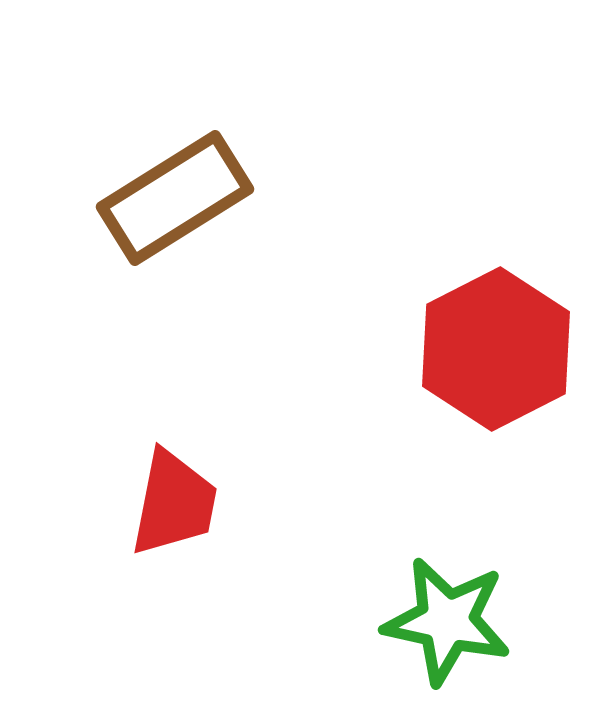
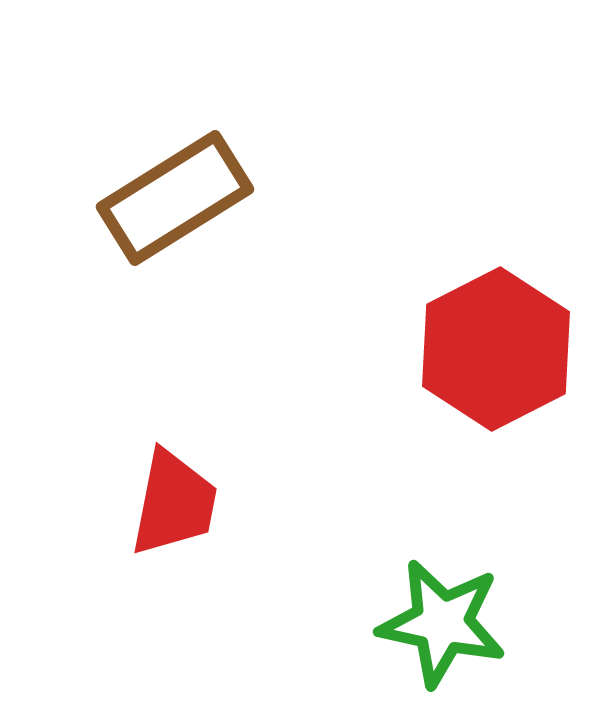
green star: moved 5 px left, 2 px down
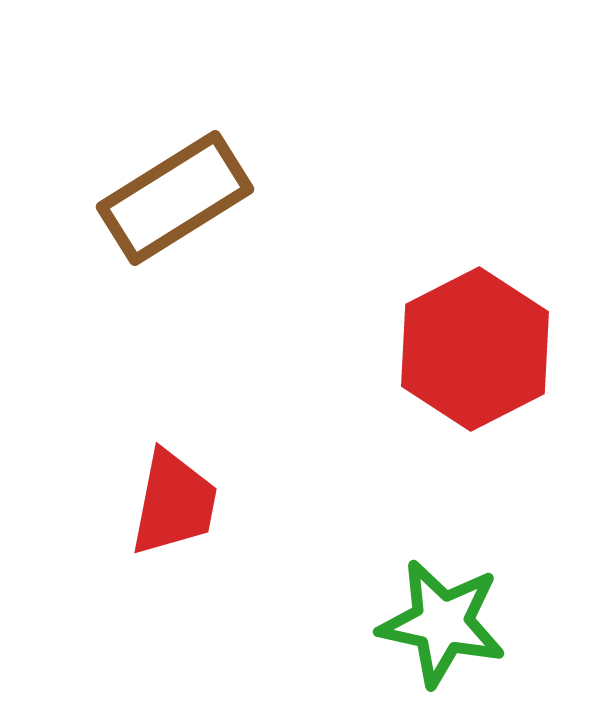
red hexagon: moved 21 px left
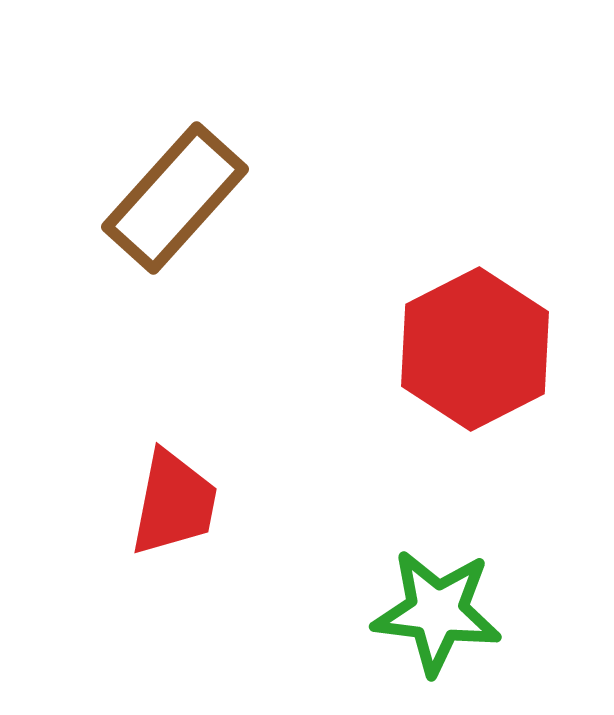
brown rectangle: rotated 16 degrees counterclockwise
green star: moved 5 px left, 11 px up; rotated 5 degrees counterclockwise
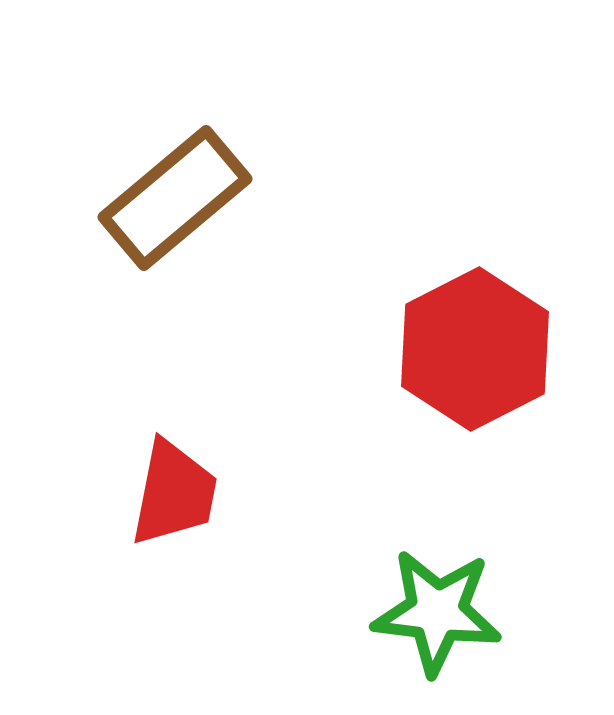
brown rectangle: rotated 8 degrees clockwise
red trapezoid: moved 10 px up
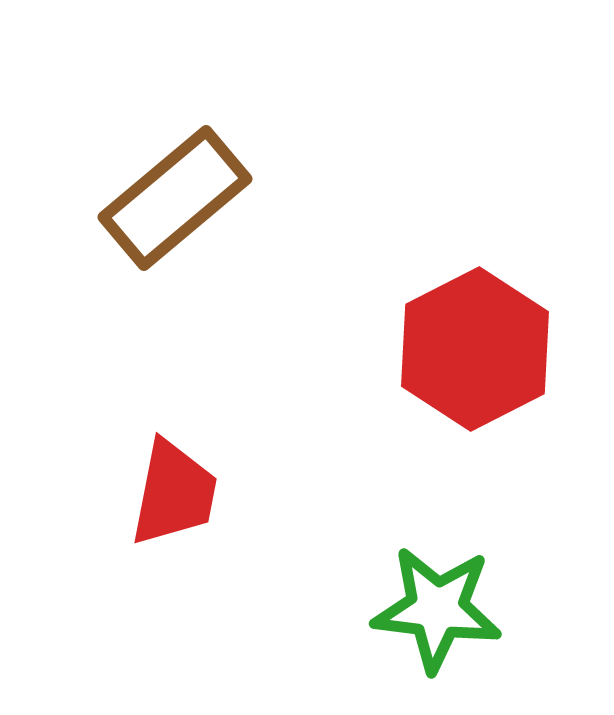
green star: moved 3 px up
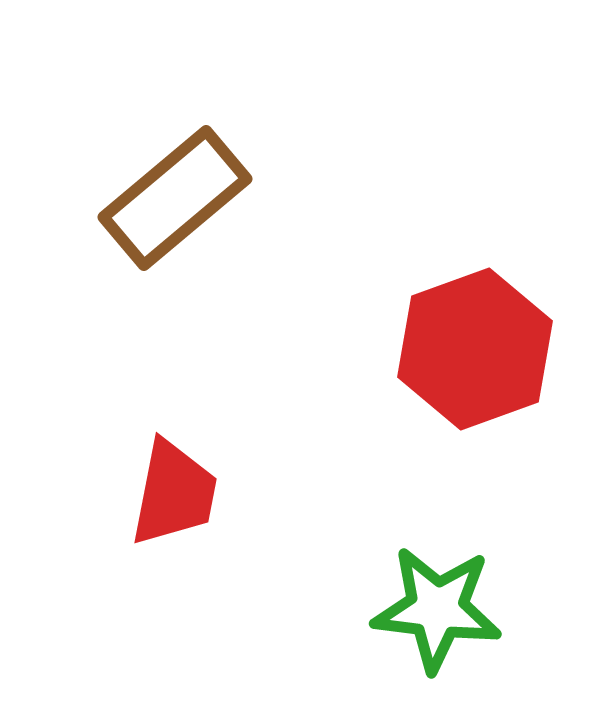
red hexagon: rotated 7 degrees clockwise
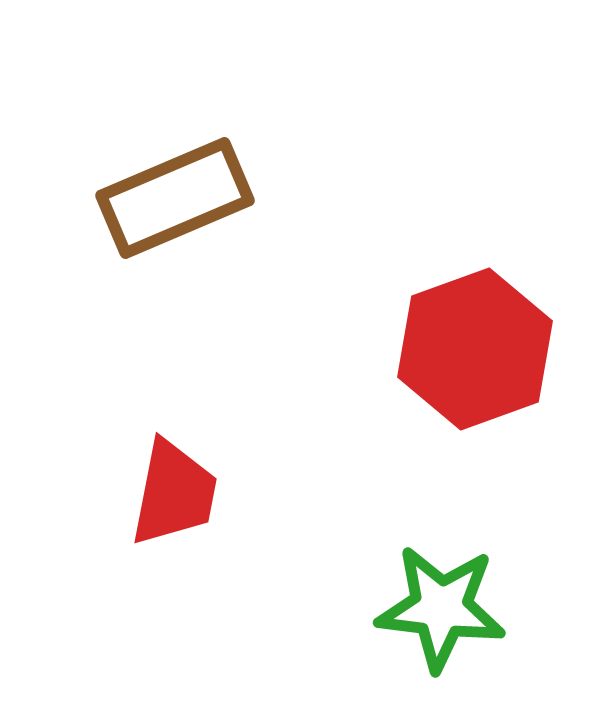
brown rectangle: rotated 17 degrees clockwise
green star: moved 4 px right, 1 px up
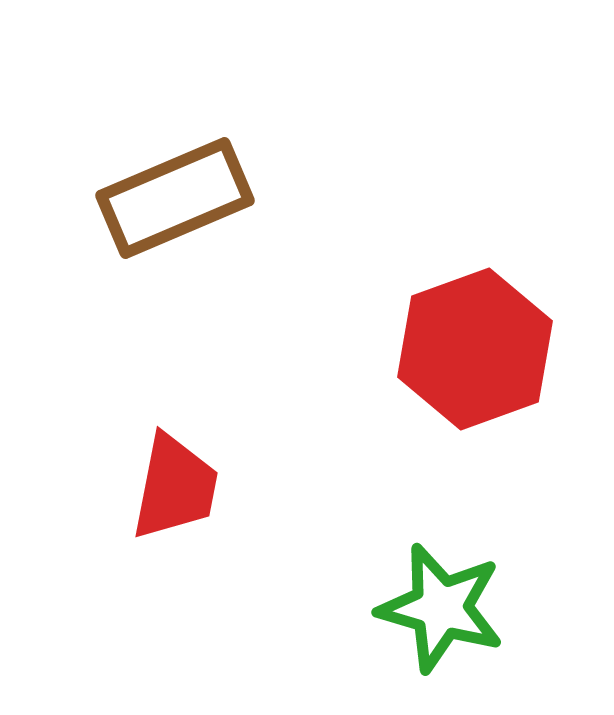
red trapezoid: moved 1 px right, 6 px up
green star: rotated 9 degrees clockwise
